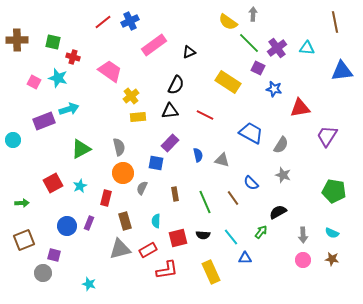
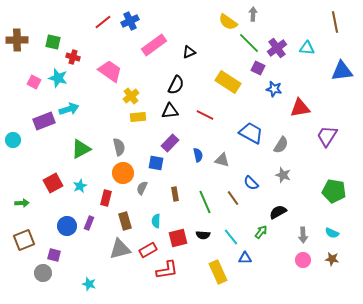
yellow rectangle at (211, 272): moved 7 px right
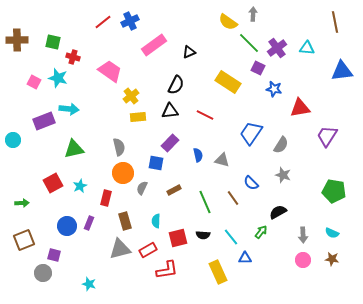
cyan arrow at (69, 109): rotated 24 degrees clockwise
blue trapezoid at (251, 133): rotated 85 degrees counterclockwise
green triangle at (81, 149): moved 7 px left; rotated 15 degrees clockwise
brown rectangle at (175, 194): moved 1 px left, 4 px up; rotated 72 degrees clockwise
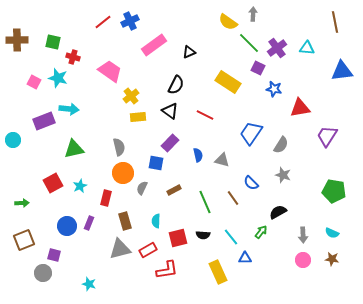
black triangle at (170, 111): rotated 42 degrees clockwise
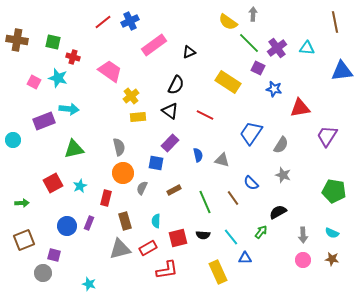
brown cross at (17, 40): rotated 10 degrees clockwise
red rectangle at (148, 250): moved 2 px up
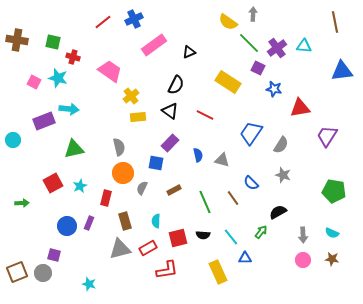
blue cross at (130, 21): moved 4 px right, 2 px up
cyan triangle at (307, 48): moved 3 px left, 2 px up
brown square at (24, 240): moved 7 px left, 32 px down
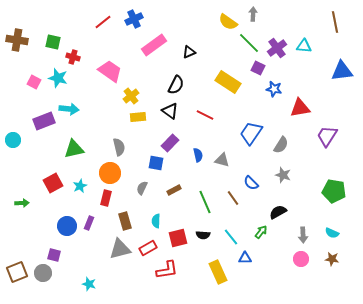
orange circle at (123, 173): moved 13 px left
pink circle at (303, 260): moved 2 px left, 1 px up
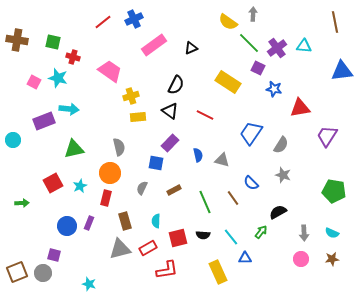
black triangle at (189, 52): moved 2 px right, 4 px up
yellow cross at (131, 96): rotated 21 degrees clockwise
gray arrow at (303, 235): moved 1 px right, 2 px up
brown star at (332, 259): rotated 16 degrees counterclockwise
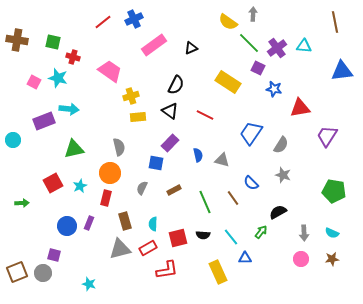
cyan semicircle at (156, 221): moved 3 px left, 3 px down
